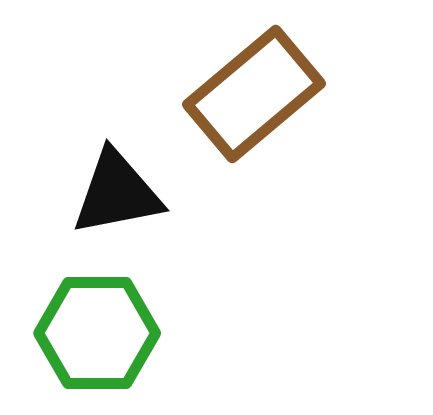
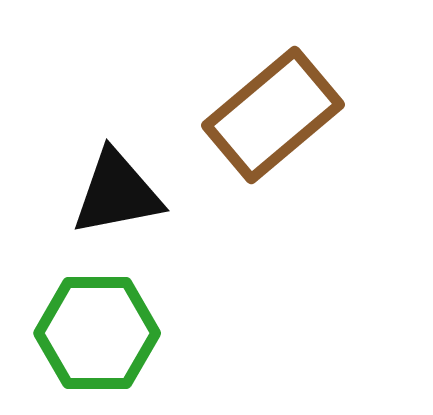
brown rectangle: moved 19 px right, 21 px down
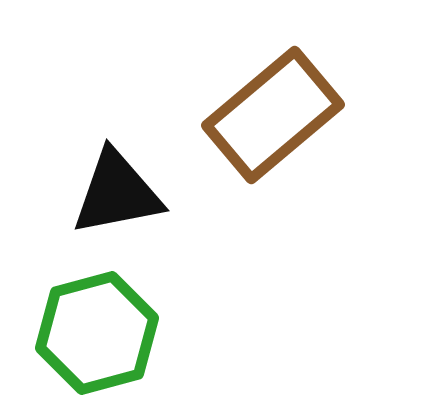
green hexagon: rotated 15 degrees counterclockwise
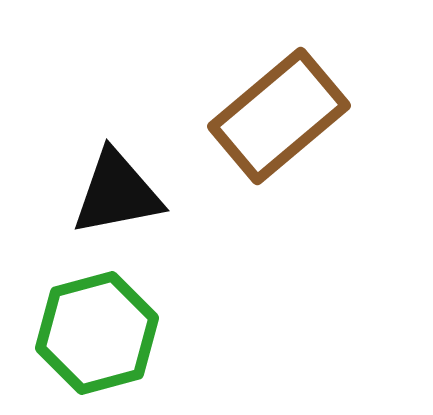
brown rectangle: moved 6 px right, 1 px down
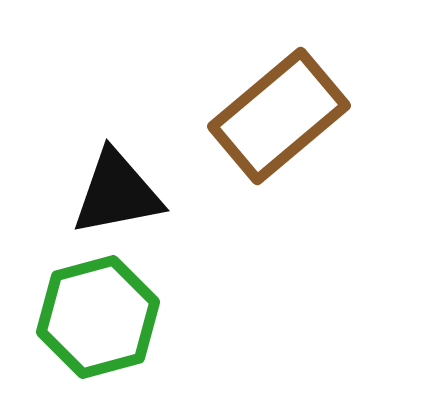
green hexagon: moved 1 px right, 16 px up
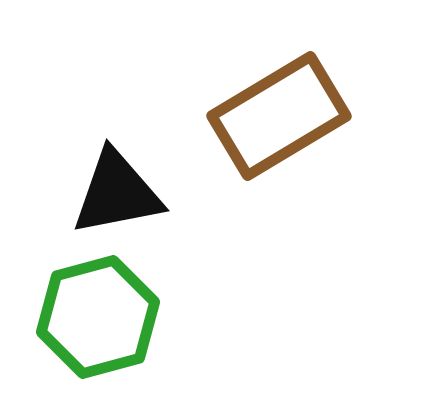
brown rectangle: rotated 9 degrees clockwise
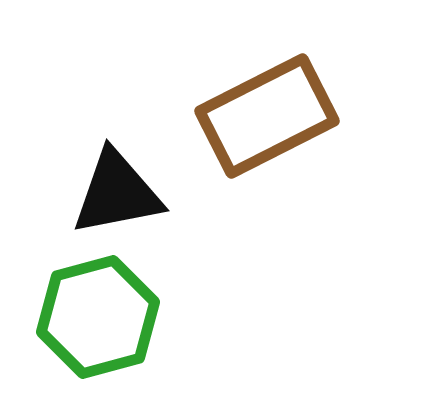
brown rectangle: moved 12 px left; rotated 4 degrees clockwise
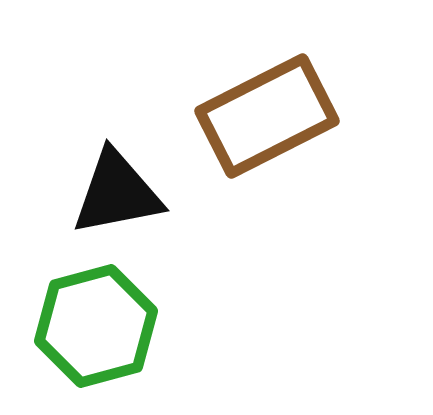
green hexagon: moved 2 px left, 9 px down
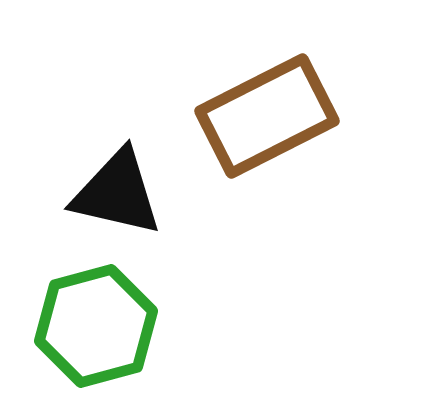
black triangle: rotated 24 degrees clockwise
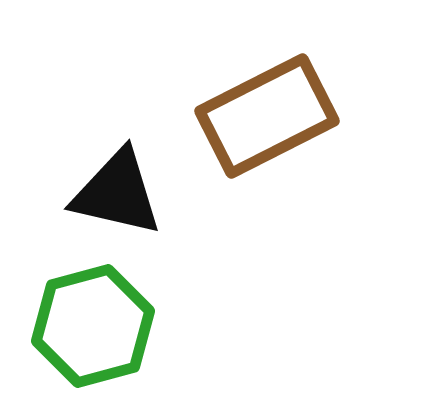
green hexagon: moved 3 px left
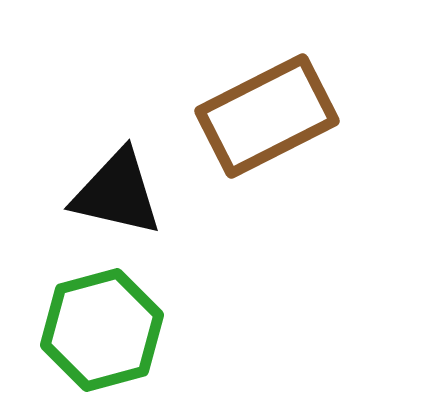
green hexagon: moved 9 px right, 4 px down
